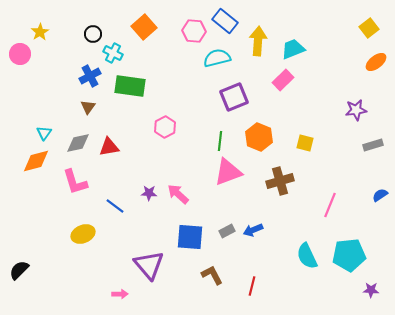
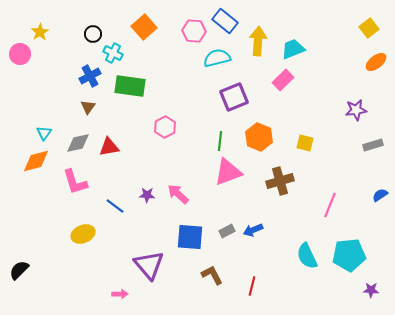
purple star at (149, 193): moved 2 px left, 2 px down
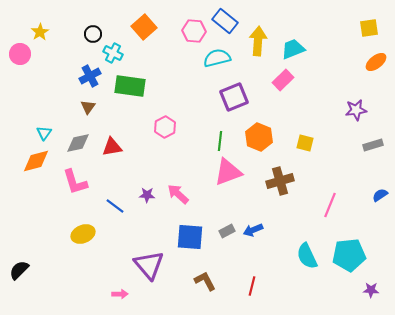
yellow square at (369, 28): rotated 30 degrees clockwise
red triangle at (109, 147): moved 3 px right
brown L-shape at (212, 275): moved 7 px left, 6 px down
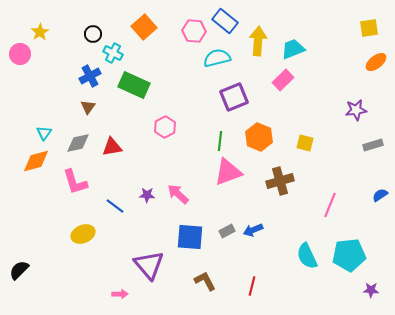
green rectangle at (130, 86): moved 4 px right, 1 px up; rotated 16 degrees clockwise
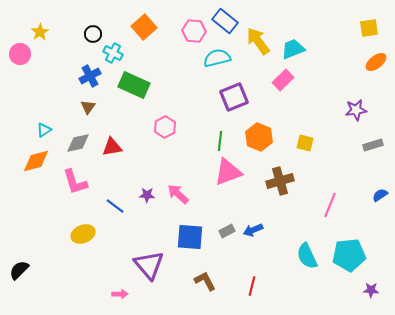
yellow arrow at (258, 41): rotated 40 degrees counterclockwise
cyan triangle at (44, 133): moved 3 px up; rotated 21 degrees clockwise
